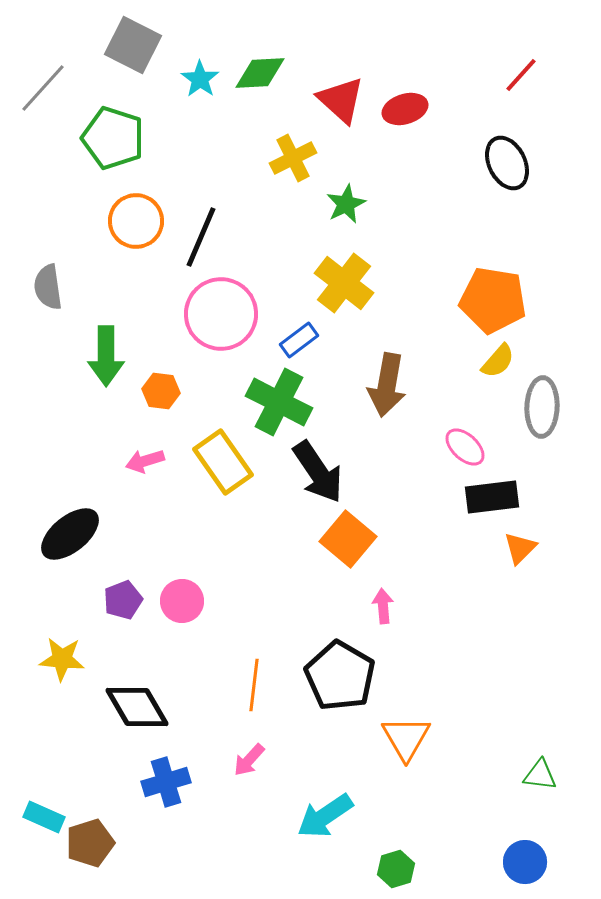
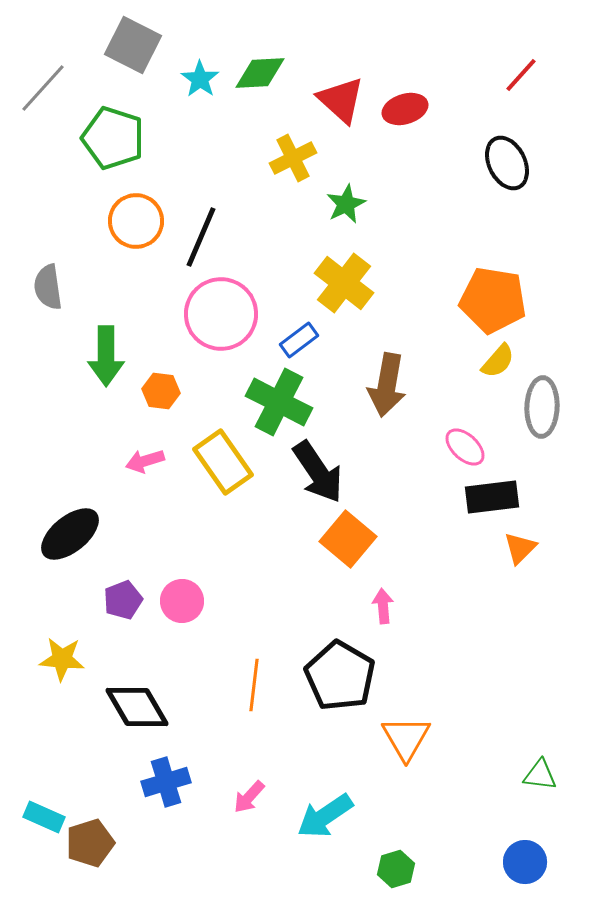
pink arrow at (249, 760): moved 37 px down
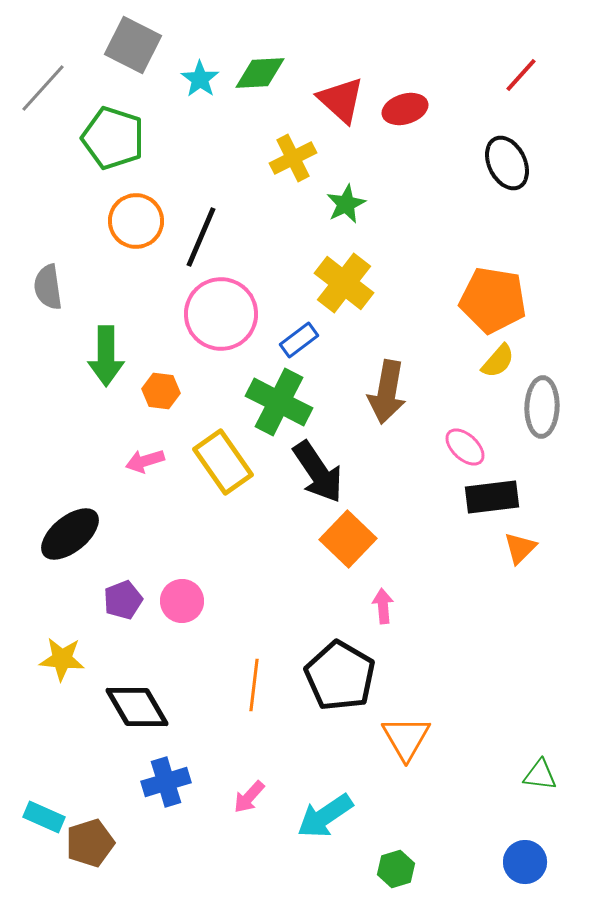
brown arrow at (387, 385): moved 7 px down
orange square at (348, 539): rotated 4 degrees clockwise
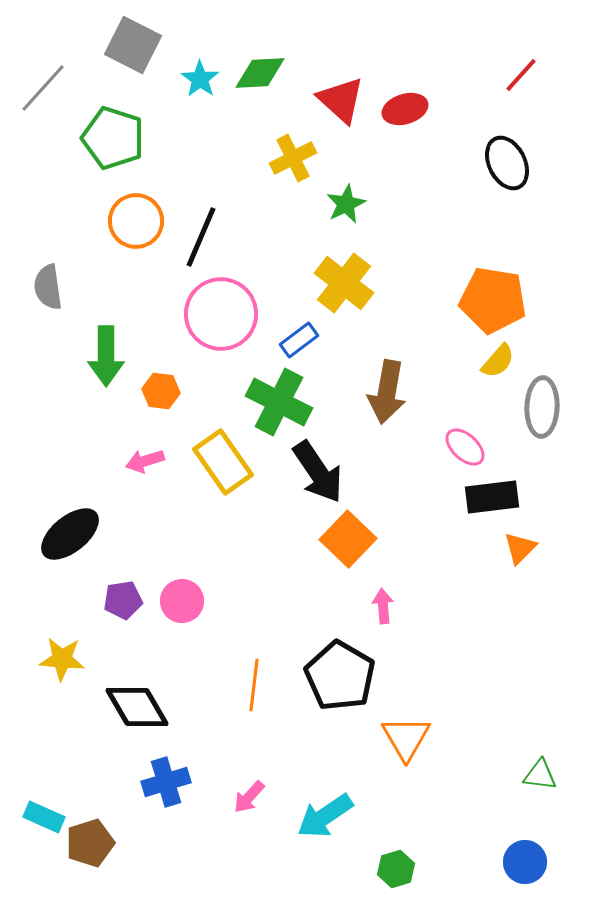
purple pentagon at (123, 600): rotated 12 degrees clockwise
